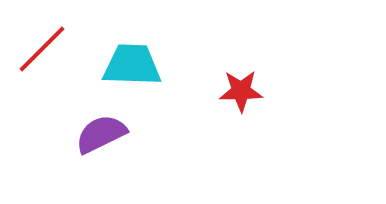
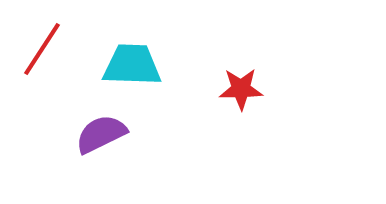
red line: rotated 12 degrees counterclockwise
red star: moved 2 px up
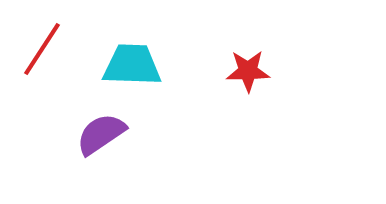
red star: moved 7 px right, 18 px up
purple semicircle: rotated 8 degrees counterclockwise
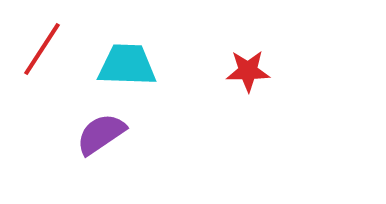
cyan trapezoid: moved 5 px left
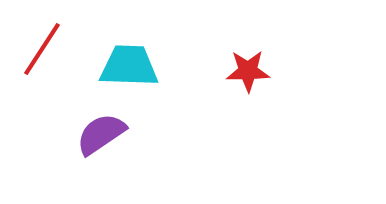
cyan trapezoid: moved 2 px right, 1 px down
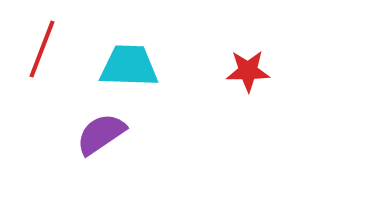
red line: rotated 12 degrees counterclockwise
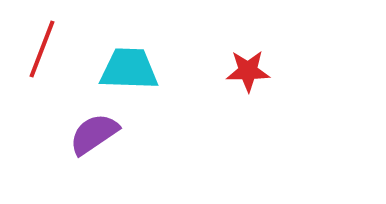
cyan trapezoid: moved 3 px down
purple semicircle: moved 7 px left
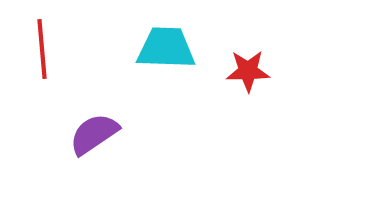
red line: rotated 26 degrees counterclockwise
cyan trapezoid: moved 37 px right, 21 px up
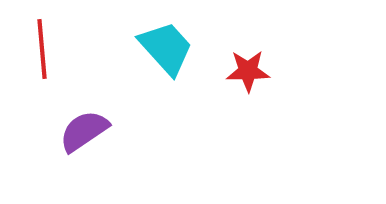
cyan trapezoid: rotated 46 degrees clockwise
purple semicircle: moved 10 px left, 3 px up
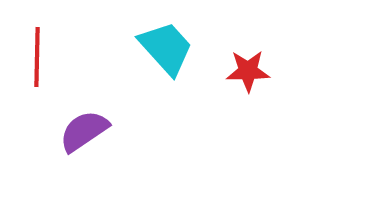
red line: moved 5 px left, 8 px down; rotated 6 degrees clockwise
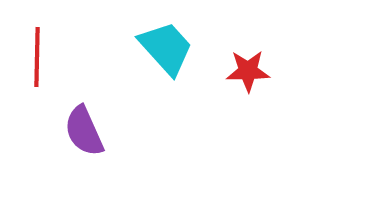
purple semicircle: rotated 80 degrees counterclockwise
